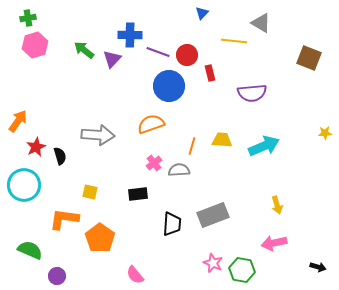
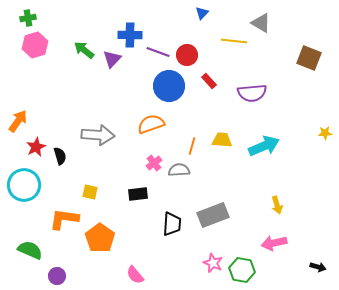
red rectangle: moved 1 px left, 8 px down; rotated 28 degrees counterclockwise
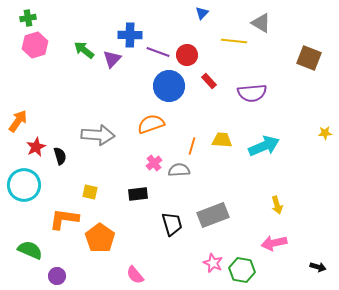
black trapezoid: rotated 20 degrees counterclockwise
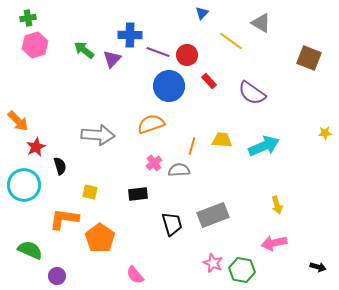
yellow line: moved 3 px left; rotated 30 degrees clockwise
purple semicircle: rotated 40 degrees clockwise
orange arrow: rotated 100 degrees clockwise
black semicircle: moved 10 px down
